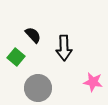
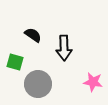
black semicircle: rotated 12 degrees counterclockwise
green square: moved 1 px left, 5 px down; rotated 24 degrees counterclockwise
gray circle: moved 4 px up
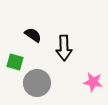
gray circle: moved 1 px left, 1 px up
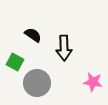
green square: rotated 12 degrees clockwise
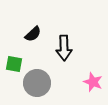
black semicircle: moved 1 px up; rotated 102 degrees clockwise
green square: moved 1 px left, 2 px down; rotated 18 degrees counterclockwise
pink star: rotated 12 degrees clockwise
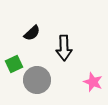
black semicircle: moved 1 px left, 1 px up
green square: rotated 36 degrees counterclockwise
gray circle: moved 3 px up
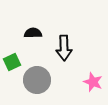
black semicircle: moved 1 px right; rotated 138 degrees counterclockwise
green square: moved 2 px left, 2 px up
